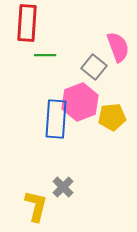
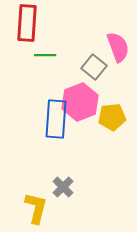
yellow L-shape: moved 2 px down
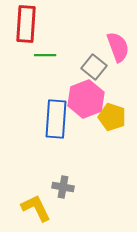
red rectangle: moved 1 px left, 1 px down
pink hexagon: moved 6 px right, 3 px up
yellow pentagon: rotated 24 degrees clockwise
gray cross: rotated 35 degrees counterclockwise
yellow L-shape: rotated 40 degrees counterclockwise
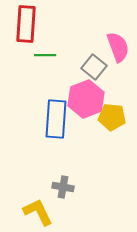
yellow pentagon: rotated 12 degrees counterclockwise
yellow L-shape: moved 2 px right, 4 px down
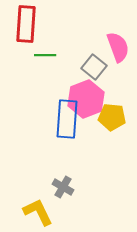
blue rectangle: moved 11 px right
gray cross: rotated 20 degrees clockwise
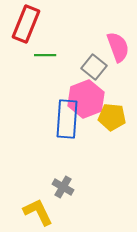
red rectangle: rotated 18 degrees clockwise
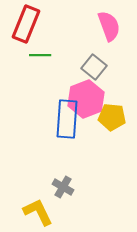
pink semicircle: moved 9 px left, 21 px up
green line: moved 5 px left
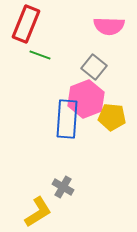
pink semicircle: rotated 112 degrees clockwise
green line: rotated 20 degrees clockwise
yellow L-shape: rotated 84 degrees clockwise
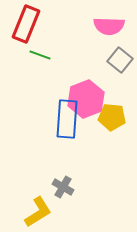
gray square: moved 26 px right, 7 px up
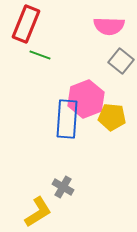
gray square: moved 1 px right, 1 px down
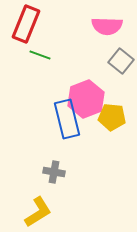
pink semicircle: moved 2 px left
blue rectangle: rotated 18 degrees counterclockwise
gray cross: moved 9 px left, 15 px up; rotated 20 degrees counterclockwise
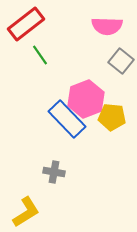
red rectangle: rotated 30 degrees clockwise
green line: rotated 35 degrees clockwise
blue rectangle: rotated 30 degrees counterclockwise
yellow L-shape: moved 12 px left
